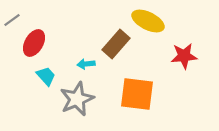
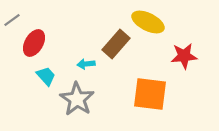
yellow ellipse: moved 1 px down
orange square: moved 13 px right
gray star: rotated 16 degrees counterclockwise
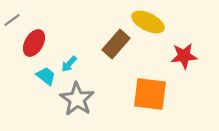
cyan arrow: moved 17 px left; rotated 42 degrees counterclockwise
cyan trapezoid: rotated 10 degrees counterclockwise
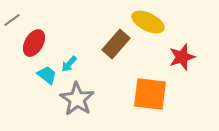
red star: moved 2 px left, 1 px down; rotated 12 degrees counterclockwise
cyan trapezoid: moved 1 px right, 1 px up
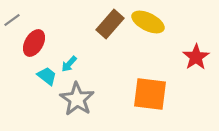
brown rectangle: moved 6 px left, 20 px up
red star: moved 14 px right; rotated 16 degrees counterclockwise
cyan trapezoid: moved 1 px down
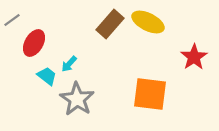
red star: moved 2 px left
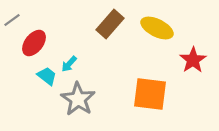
yellow ellipse: moved 9 px right, 6 px down
red ellipse: rotated 8 degrees clockwise
red star: moved 1 px left, 3 px down
gray star: moved 1 px right
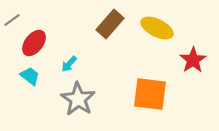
cyan trapezoid: moved 17 px left
